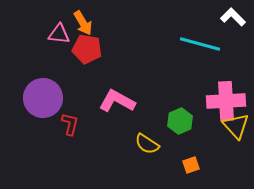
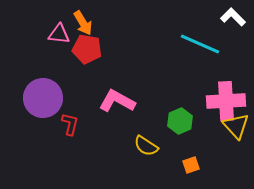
cyan line: rotated 9 degrees clockwise
yellow semicircle: moved 1 px left, 2 px down
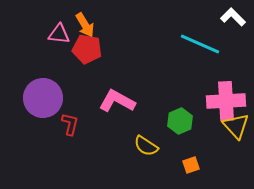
orange arrow: moved 2 px right, 2 px down
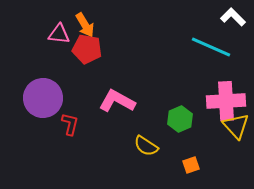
cyan line: moved 11 px right, 3 px down
green hexagon: moved 2 px up
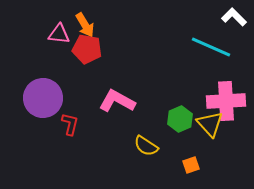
white L-shape: moved 1 px right
yellow triangle: moved 26 px left, 2 px up
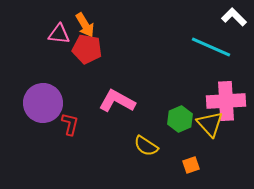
purple circle: moved 5 px down
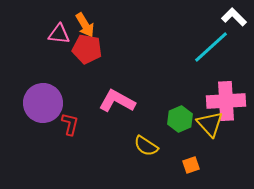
cyan line: rotated 66 degrees counterclockwise
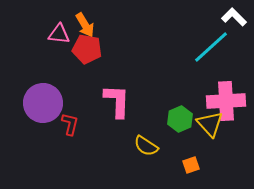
pink L-shape: rotated 63 degrees clockwise
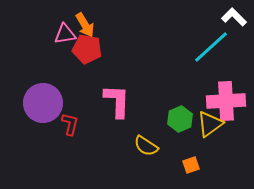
pink triangle: moved 6 px right; rotated 15 degrees counterclockwise
yellow triangle: rotated 36 degrees clockwise
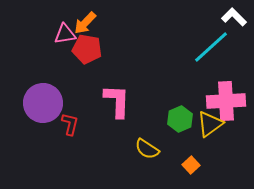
orange arrow: moved 2 px up; rotated 75 degrees clockwise
yellow semicircle: moved 1 px right, 3 px down
orange square: rotated 24 degrees counterclockwise
